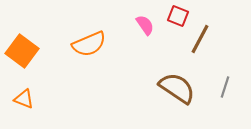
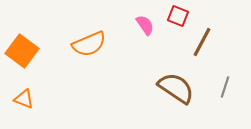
brown line: moved 2 px right, 3 px down
brown semicircle: moved 1 px left
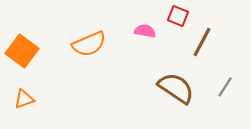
pink semicircle: moved 6 px down; rotated 45 degrees counterclockwise
gray line: rotated 15 degrees clockwise
orange triangle: rotated 40 degrees counterclockwise
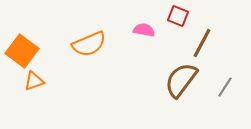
pink semicircle: moved 1 px left, 1 px up
brown line: moved 1 px down
brown semicircle: moved 5 px right, 8 px up; rotated 87 degrees counterclockwise
orange triangle: moved 10 px right, 18 px up
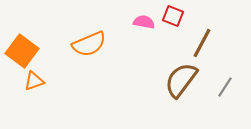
red square: moved 5 px left
pink semicircle: moved 8 px up
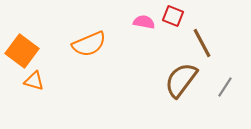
brown line: rotated 56 degrees counterclockwise
orange triangle: rotated 35 degrees clockwise
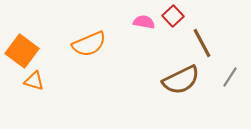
red square: rotated 25 degrees clockwise
brown semicircle: rotated 153 degrees counterclockwise
gray line: moved 5 px right, 10 px up
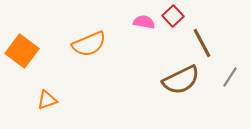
orange triangle: moved 13 px right, 19 px down; rotated 35 degrees counterclockwise
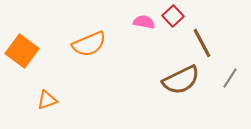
gray line: moved 1 px down
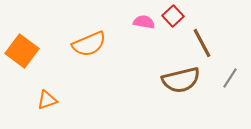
brown semicircle: rotated 12 degrees clockwise
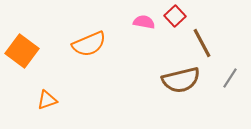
red square: moved 2 px right
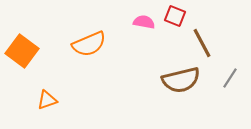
red square: rotated 25 degrees counterclockwise
